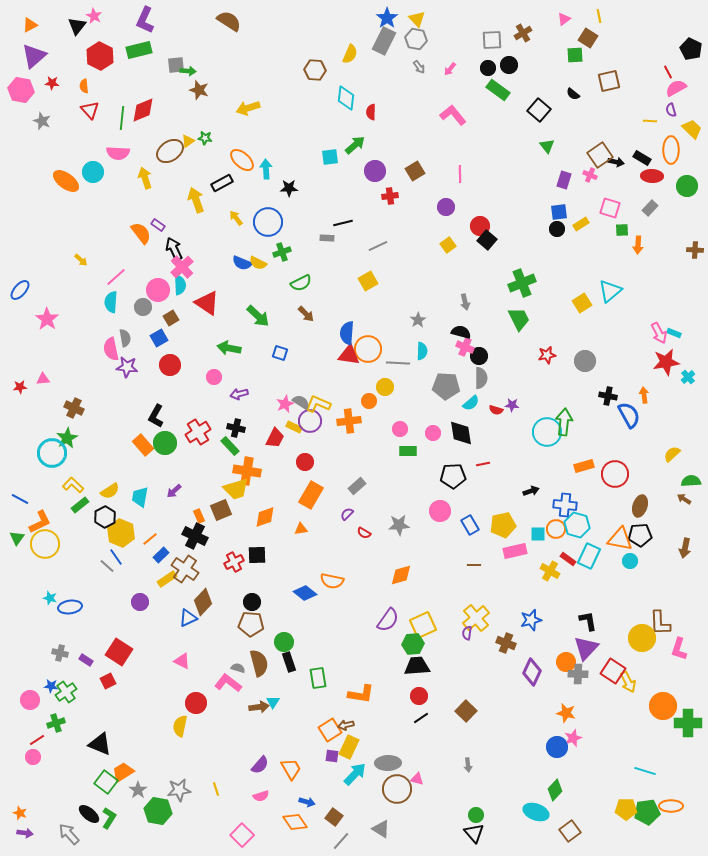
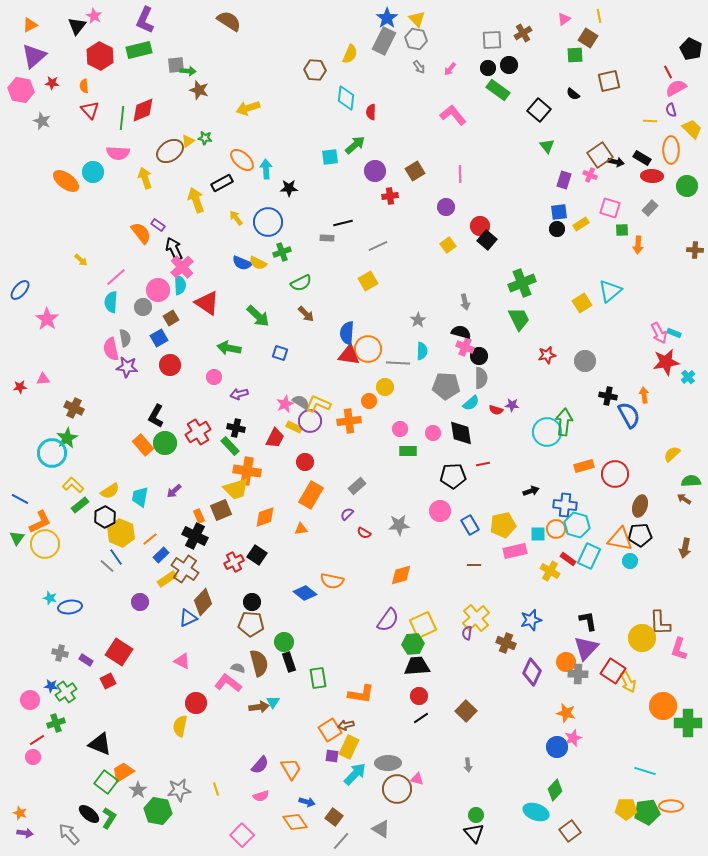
black square at (257, 555): rotated 36 degrees clockwise
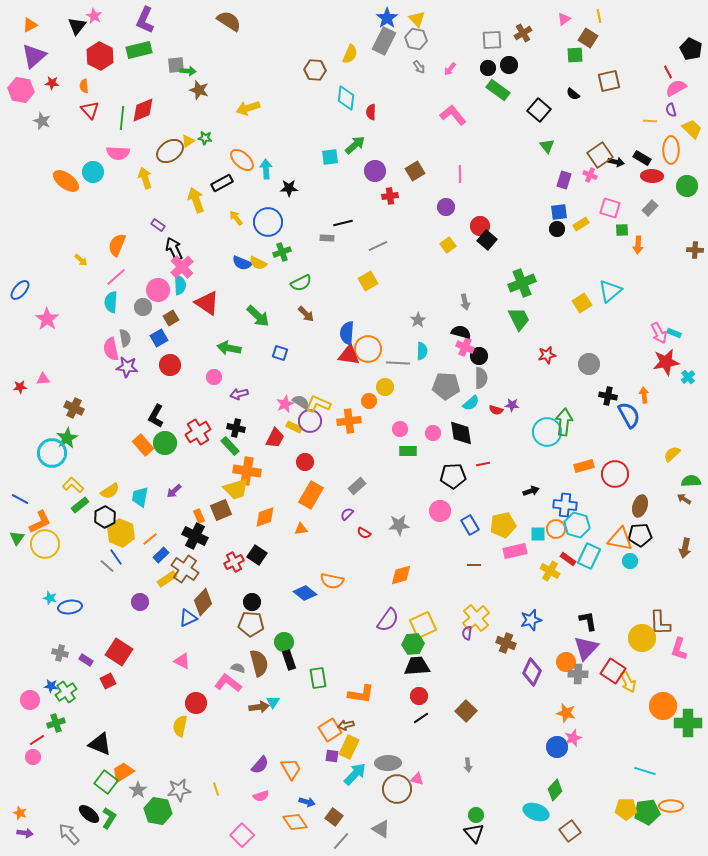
orange semicircle at (141, 233): moved 24 px left, 12 px down; rotated 120 degrees counterclockwise
gray circle at (585, 361): moved 4 px right, 3 px down
black rectangle at (289, 662): moved 2 px up
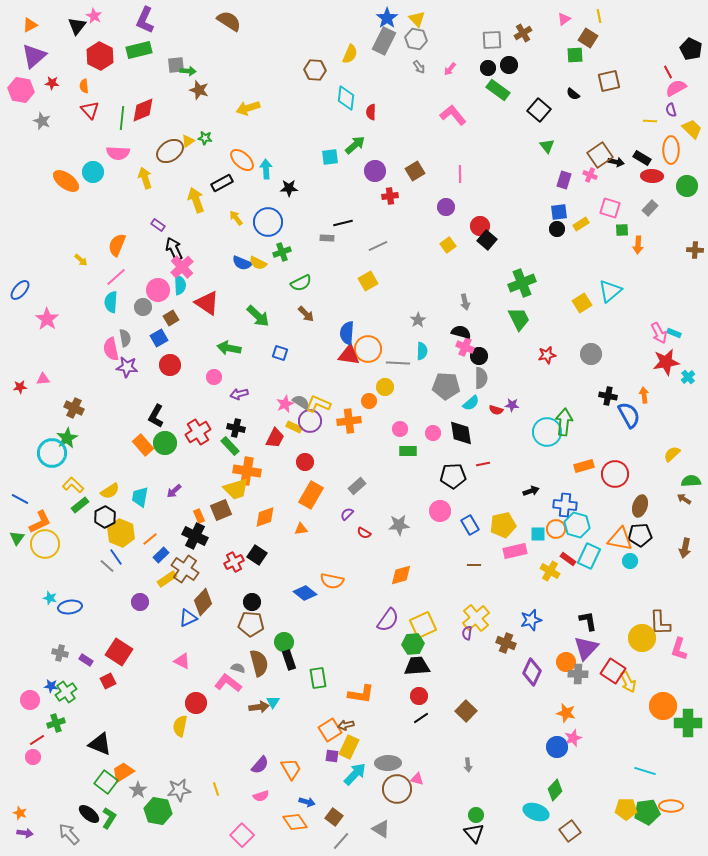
gray circle at (589, 364): moved 2 px right, 10 px up
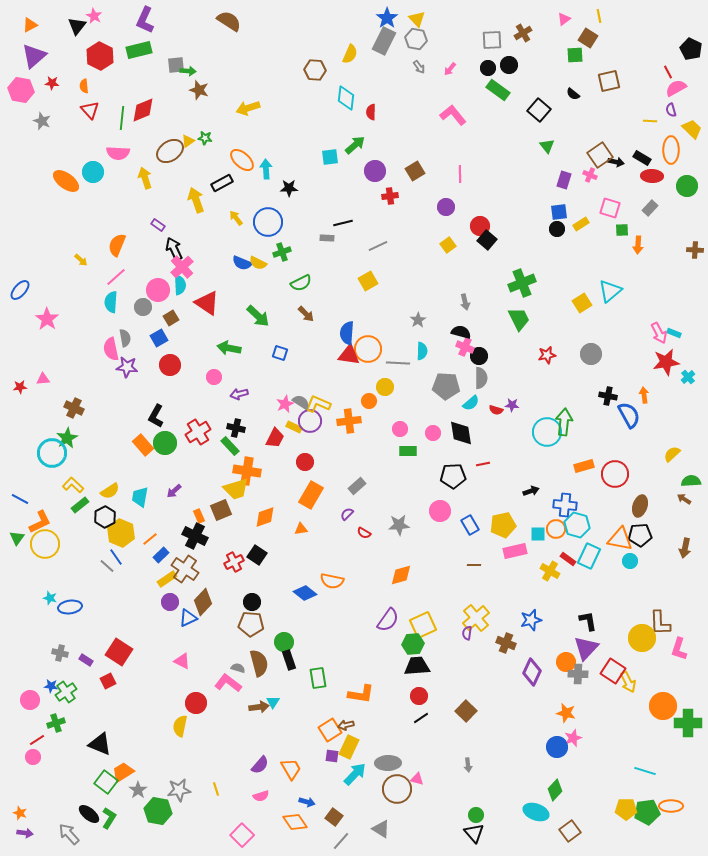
purple circle at (140, 602): moved 30 px right
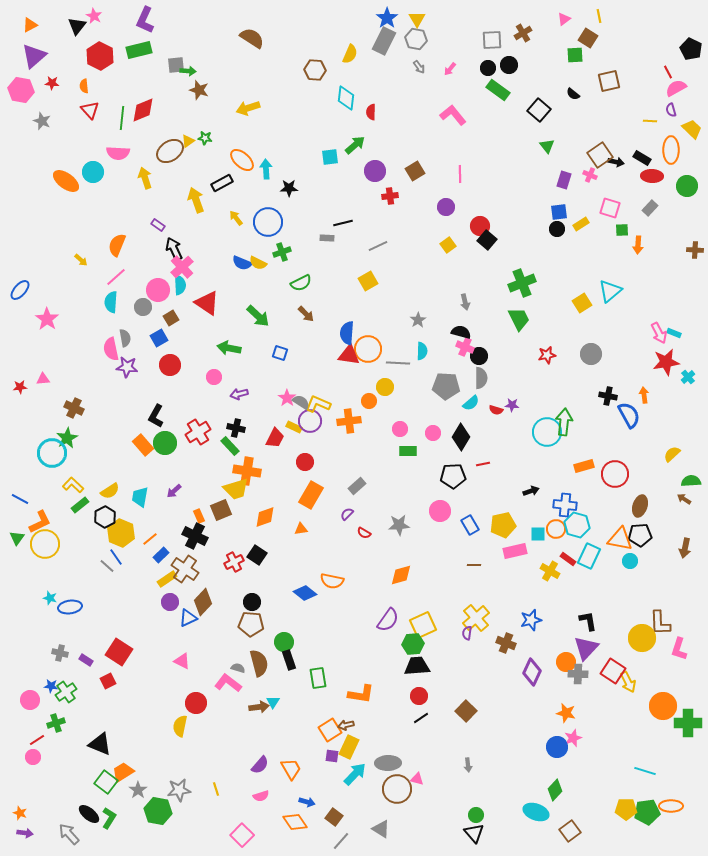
yellow triangle at (417, 19): rotated 12 degrees clockwise
brown semicircle at (229, 21): moved 23 px right, 17 px down
pink star at (285, 404): moved 2 px right, 6 px up; rotated 12 degrees counterclockwise
black diamond at (461, 433): moved 4 px down; rotated 40 degrees clockwise
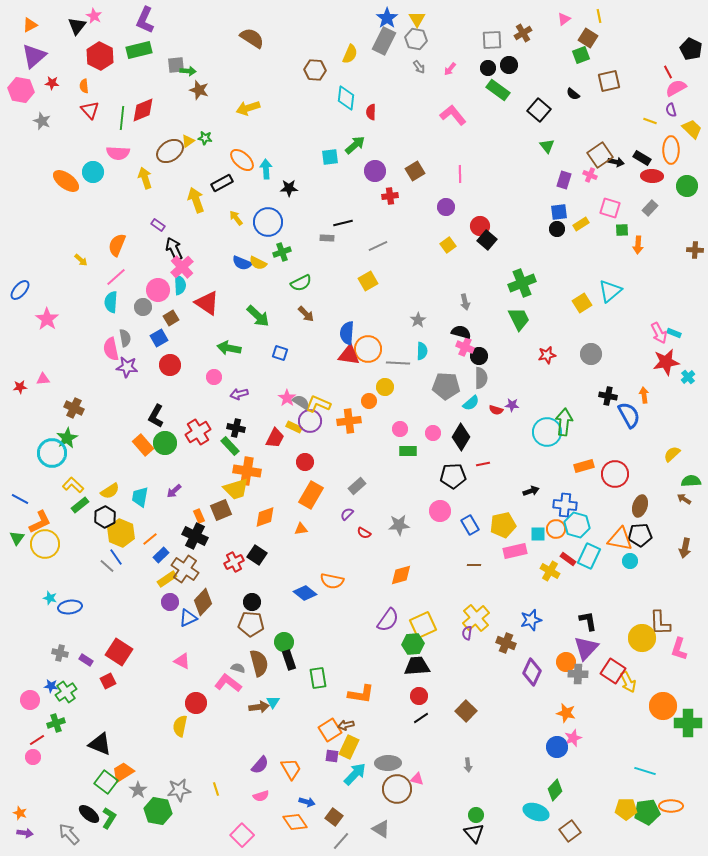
green square at (575, 55): moved 6 px right; rotated 18 degrees counterclockwise
yellow line at (650, 121): rotated 16 degrees clockwise
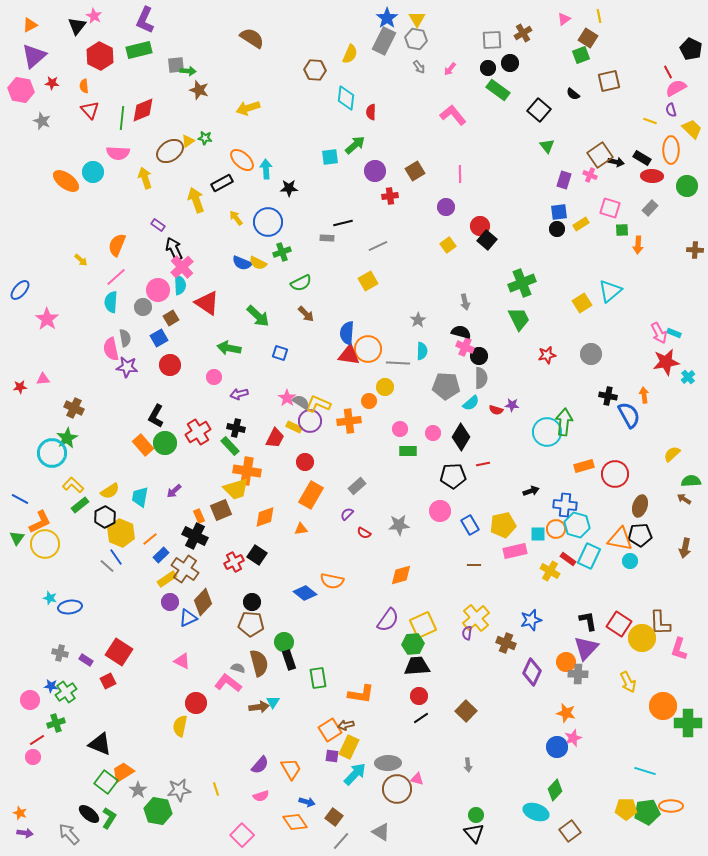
black circle at (509, 65): moved 1 px right, 2 px up
red square at (613, 671): moved 6 px right, 47 px up
gray triangle at (381, 829): moved 3 px down
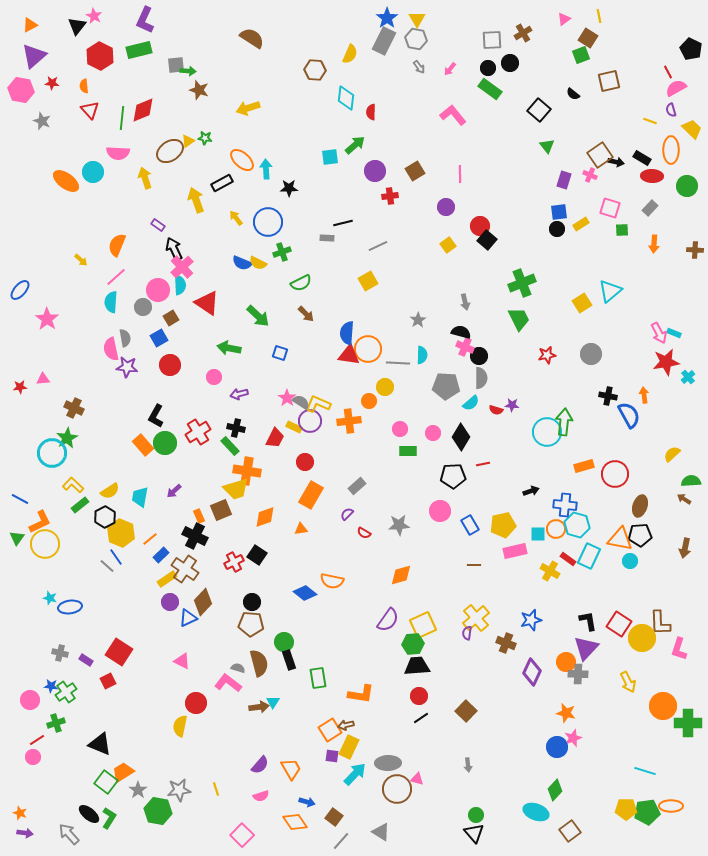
green rectangle at (498, 90): moved 8 px left, 1 px up
orange arrow at (638, 245): moved 16 px right, 1 px up
cyan semicircle at (422, 351): moved 4 px down
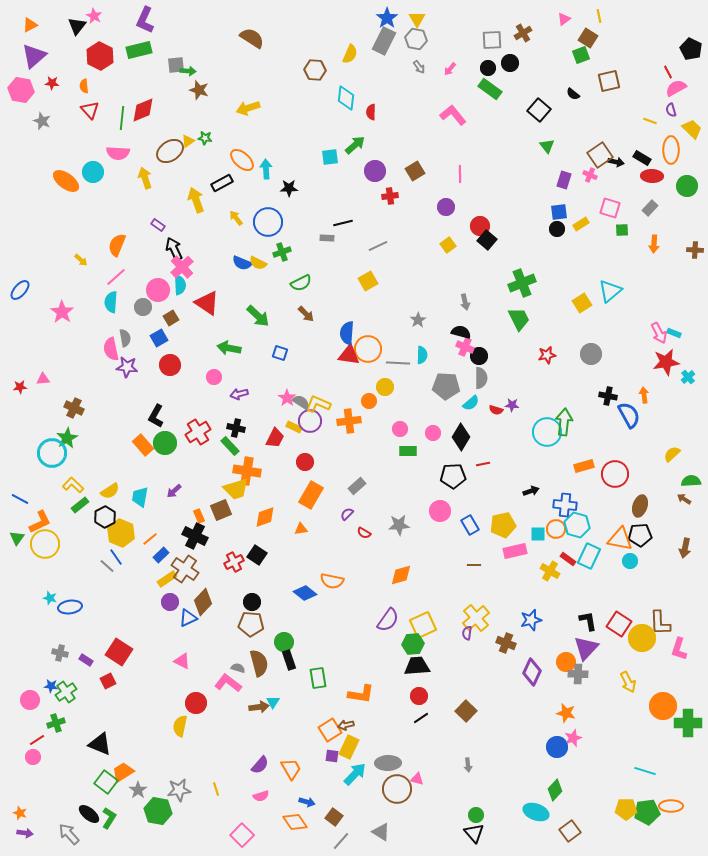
pink star at (47, 319): moved 15 px right, 7 px up
